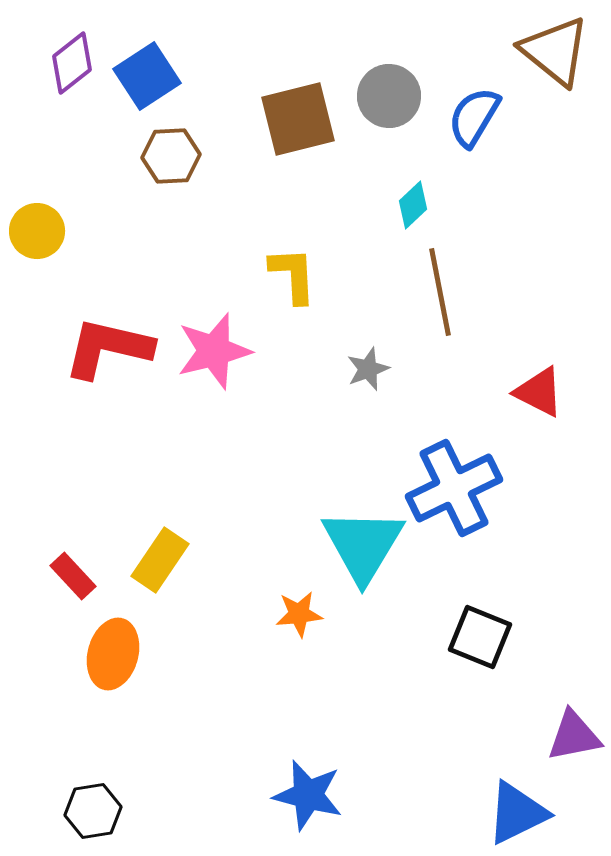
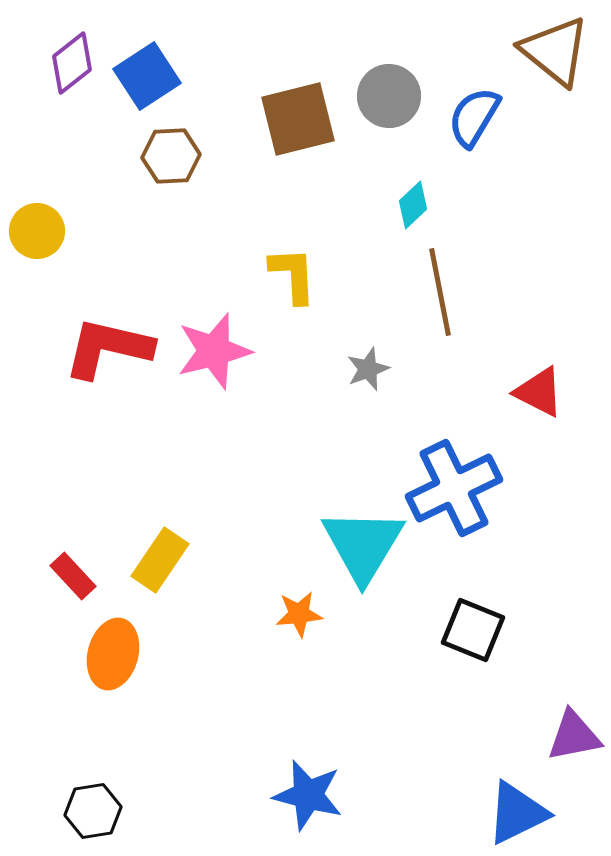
black square: moved 7 px left, 7 px up
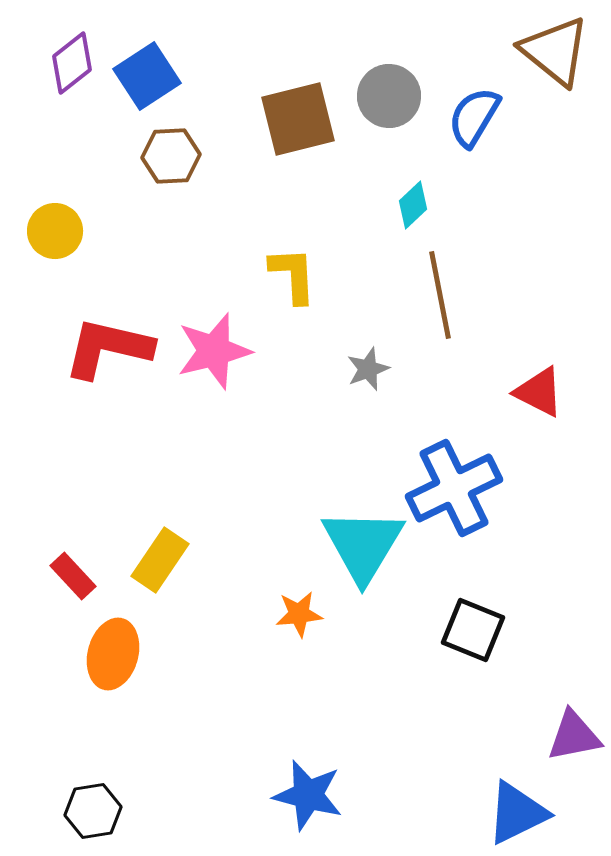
yellow circle: moved 18 px right
brown line: moved 3 px down
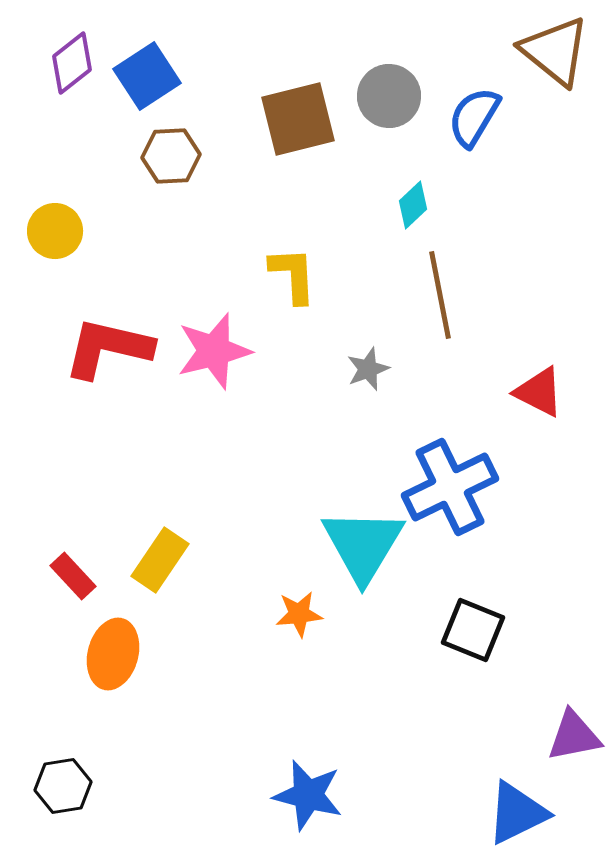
blue cross: moved 4 px left, 1 px up
black hexagon: moved 30 px left, 25 px up
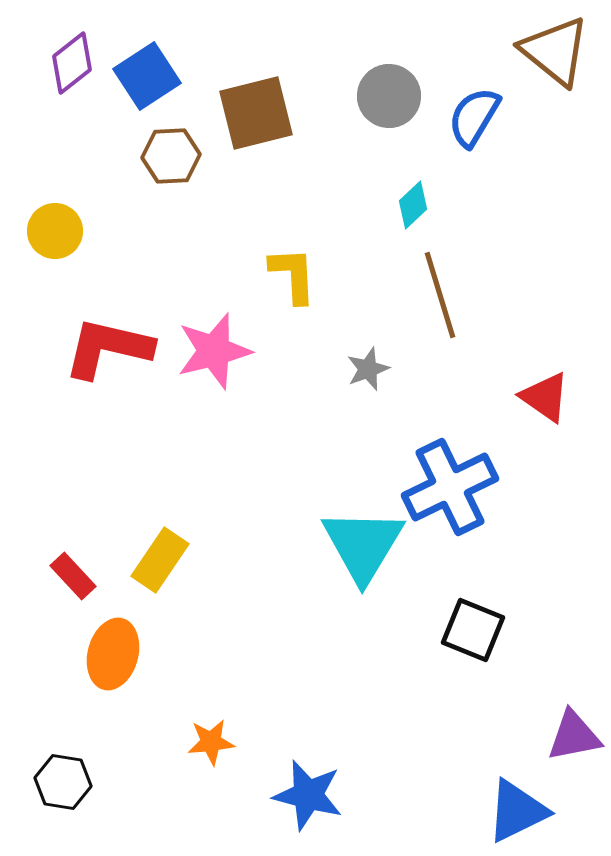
brown square: moved 42 px left, 6 px up
brown line: rotated 6 degrees counterclockwise
red triangle: moved 6 px right, 5 px down; rotated 8 degrees clockwise
orange star: moved 88 px left, 128 px down
black hexagon: moved 4 px up; rotated 18 degrees clockwise
blue triangle: moved 2 px up
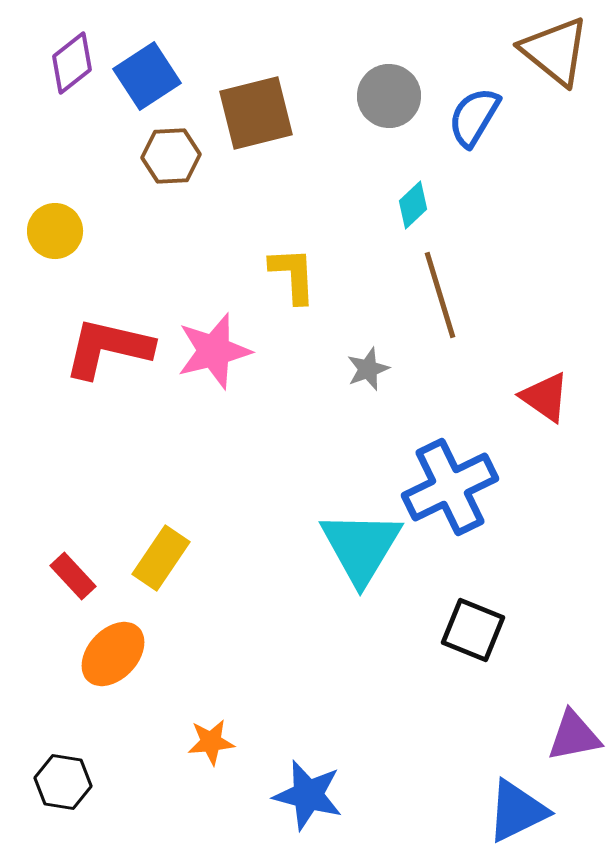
cyan triangle: moved 2 px left, 2 px down
yellow rectangle: moved 1 px right, 2 px up
orange ellipse: rotated 28 degrees clockwise
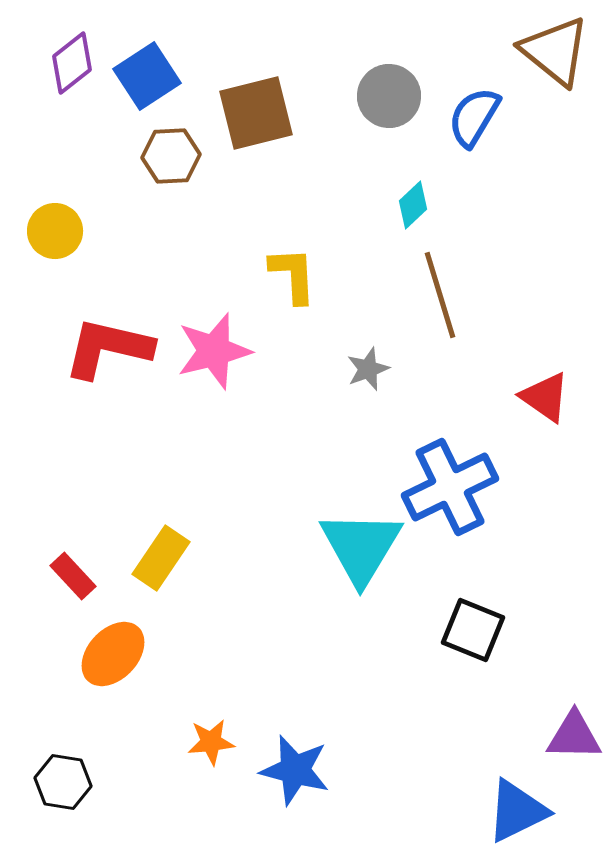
purple triangle: rotated 12 degrees clockwise
blue star: moved 13 px left, 25 px up
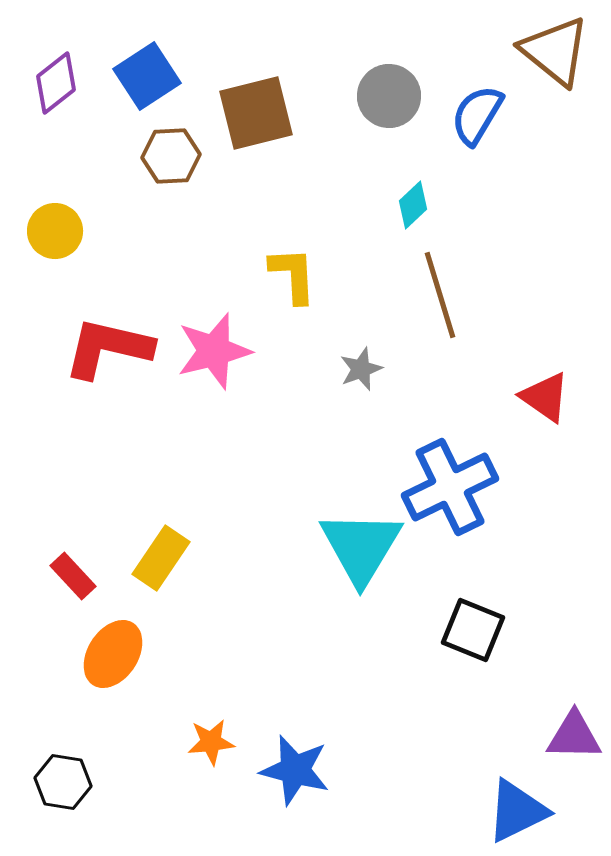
purple diamond: moved 16 px left, 20 px down
blue semicircle: moved 3 px right, 2 px up
gray star: moved 7 px left
orange ellipse: rotated 10 degrees counterclockwise
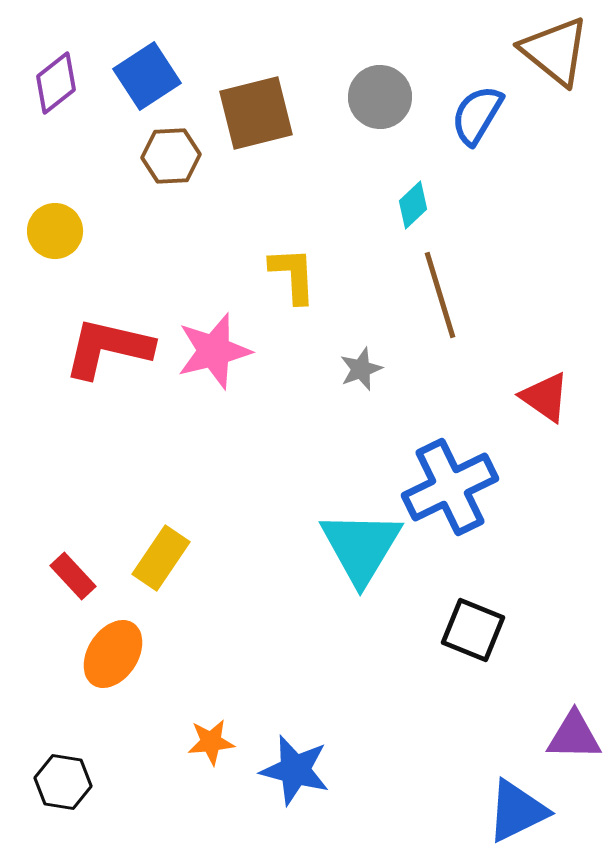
gray circle: moved 9 px left, 1 px down
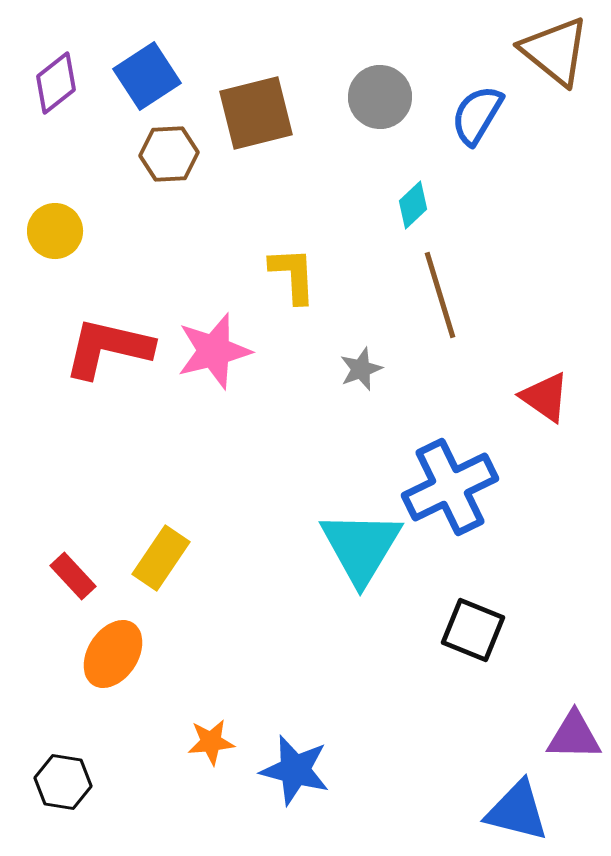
brown hexagon: moved 2 px left, 2 px up
blue triangle: rotated 40 degrees clockwise
